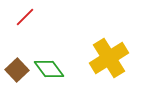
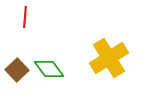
red line: rotated 40 degrees counterclockwise
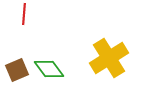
red line: moved 1 px left, 3 px up
brown square: rotated 20 degrees clockwise
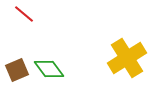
red line: rotated 55 degrees counterclockwise
yellow cross: moved 18 px right
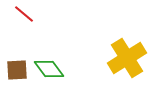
brown square: rotated 20 degrees clockwise
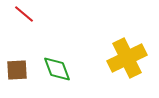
yellow cross: rotated 6 degrees clockwise
green diamond: moved 8 px right; rotated 16 degrees clockwise
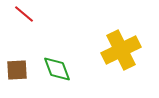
yellow cross: moved 6 px left, 8 px up
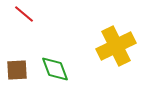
yellow cross: moved 5 px left, 4 px up
green diamond: moved 2 px left
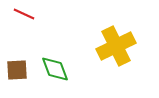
red line: rotated 15 degrees counterclockwise
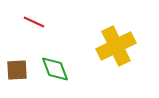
red line: moved 10 px right, 8 px down
